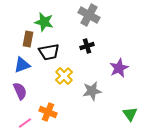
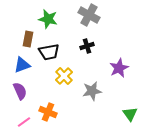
green star: moved 4 px right, 3 px up
pink line: moved 1 px left, 1 px up
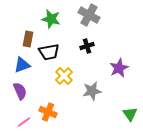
green star: moved 3 px right
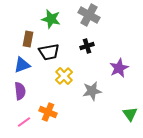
purple semicircle: rotated 18 degrees clockwise
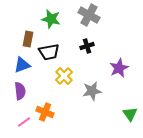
orange cross: moved 3 px left
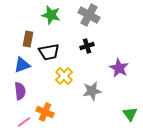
green star: moved 4 px up
purple star: rotated 18 degrees counterclockwise
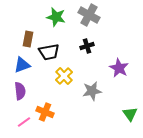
green star: moved 5 px right, 2 px down
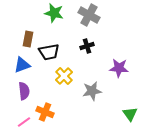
green star: moved 2 px left, 4 px up
purple star: rotated 24 degrees counterclockwise
purple semicircle: moved 4 px right
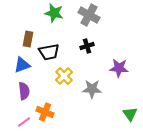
gray star: moved 2 px up; rotated 12 degrees clockwise
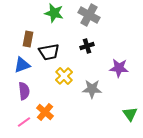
orange cross: rotated 18 degrees clockwise
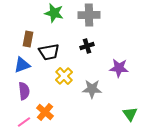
gray cross: rotated 30 degrees counterclockwise
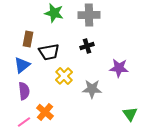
blue triangle: rotated 18 degrees counterclockwise
